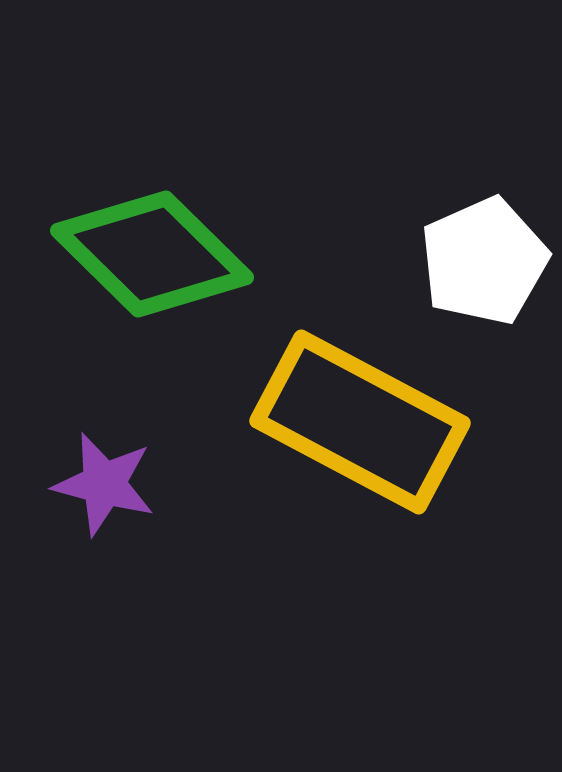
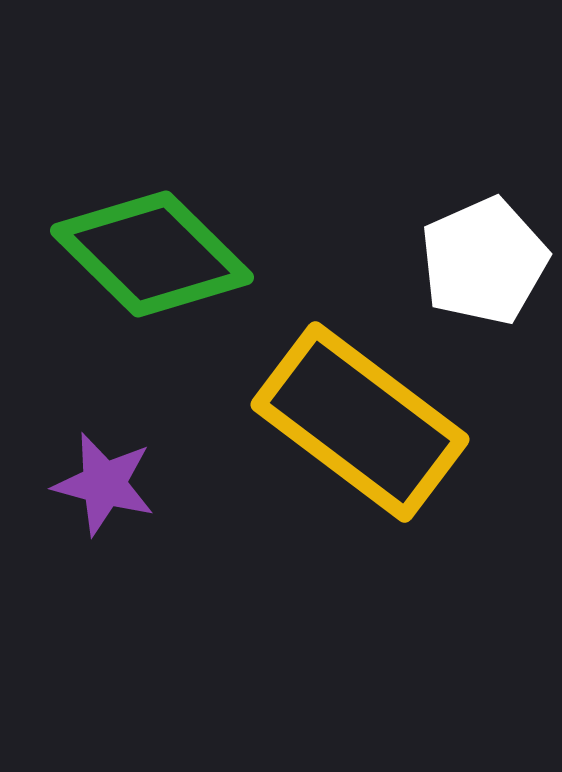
yellow rectangle: rotated 9 degrees clockwise
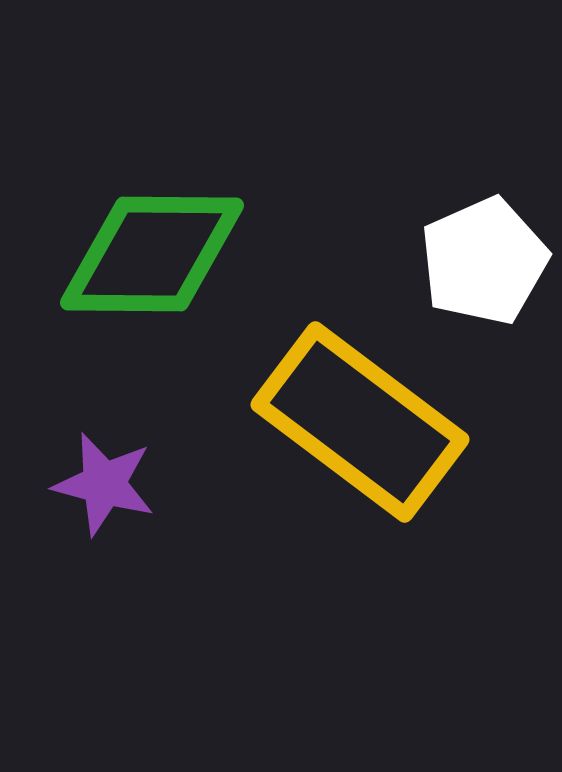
green diamond: rotated 44 degrees counterclockwise
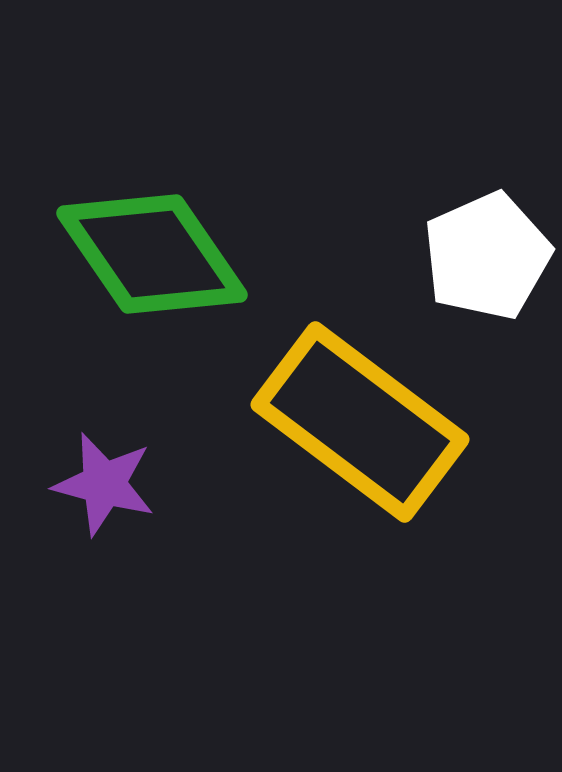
green diamond: rotated 55 degrees clockwise
white pentagon: moved 3 px right, 5 px up
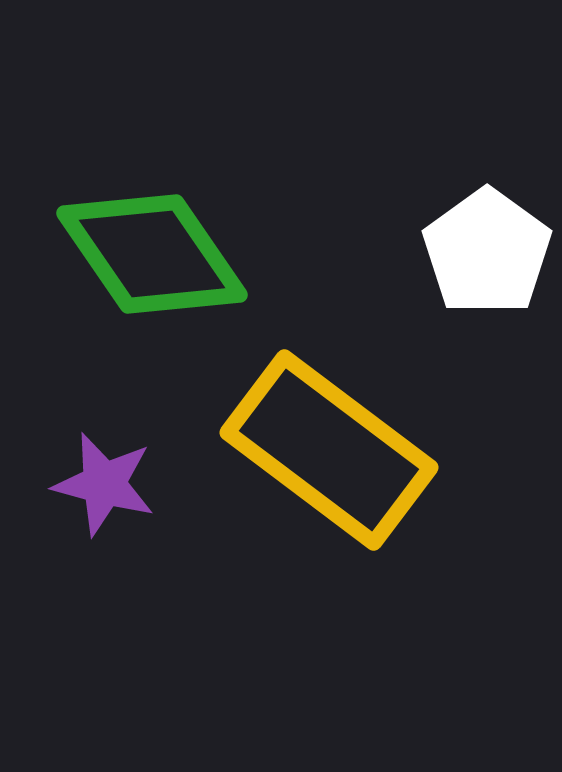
white pentagon: moved 4 px up; rotated 12 degrees counterclockwise
yellow rectangle: moved 31 px left, 28 px down
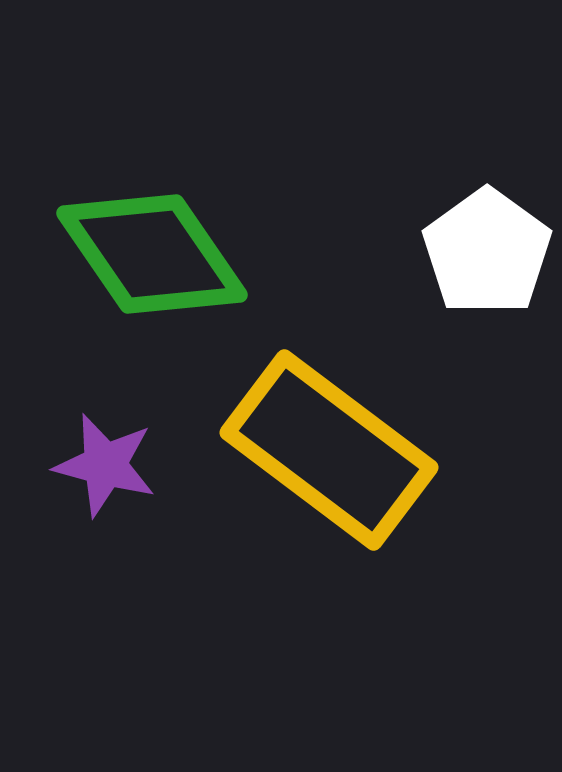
purple star: moved 1 px right, 19 px up
